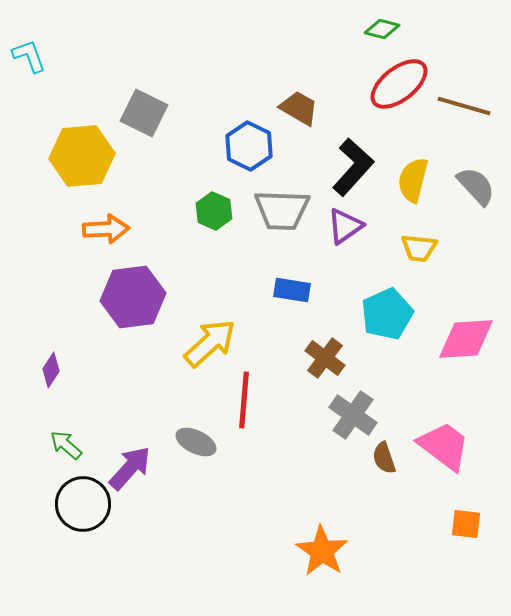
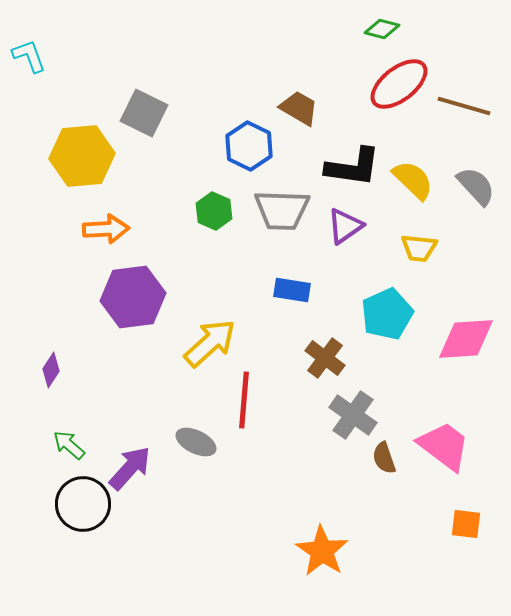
black L-shape: rotated 56 degrees clockwise
yellow semicircle: rotated 120 degrees clockwise
green arrow: moved 3 px right
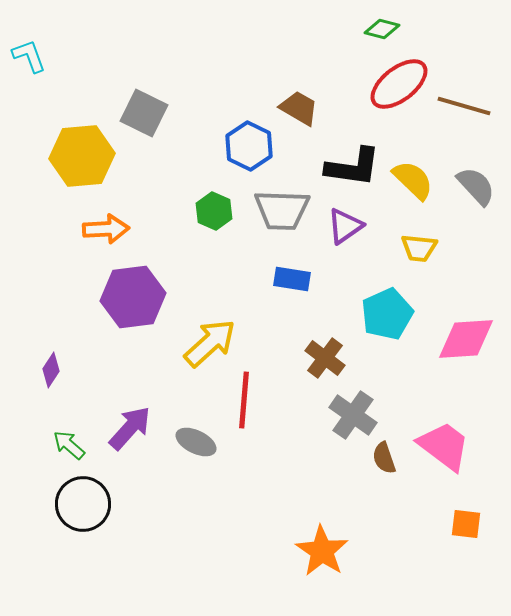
blue rectangle: moved 11 px up
purple arrow: moved 40 px up
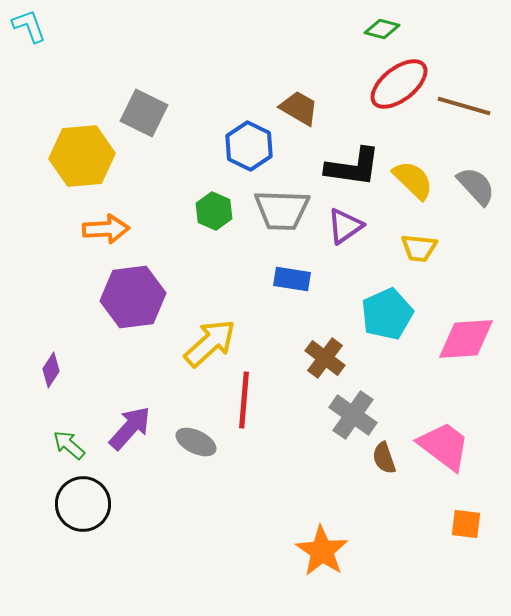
cyan L-shape: moved 30 px up
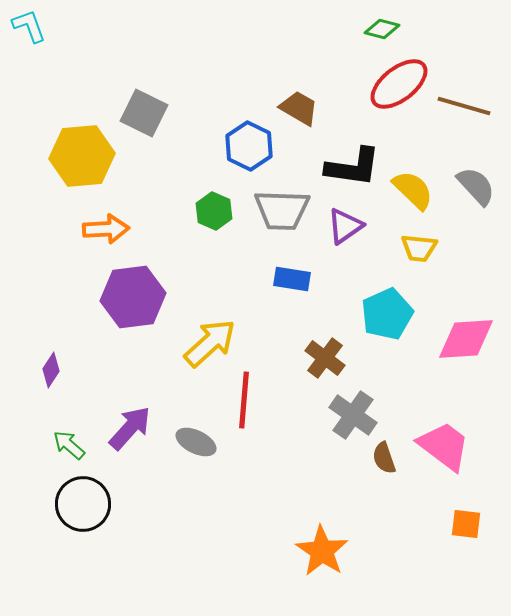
yellow semicircle: moved 10 px down
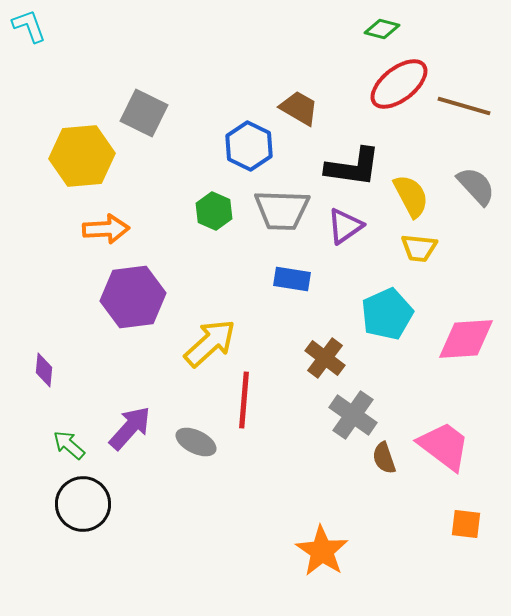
yellow semicircle: moved 2 px left, 6 px down; rotated 18 degrees clockwise
purple diamond: moved 7 px left; rotated 28 degrees counterclockwise
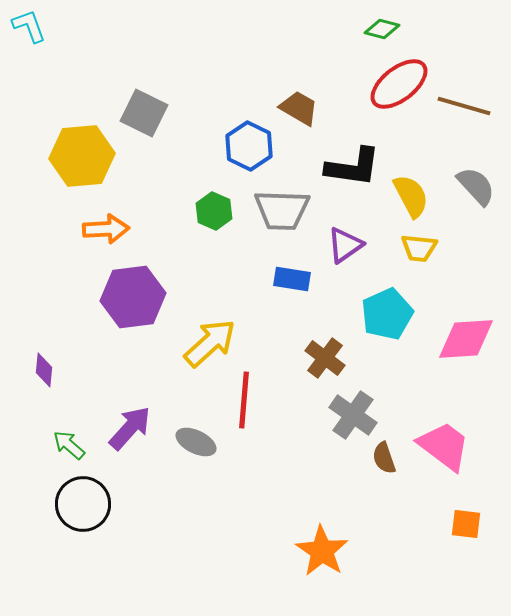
purple triangle: moved 19 px down
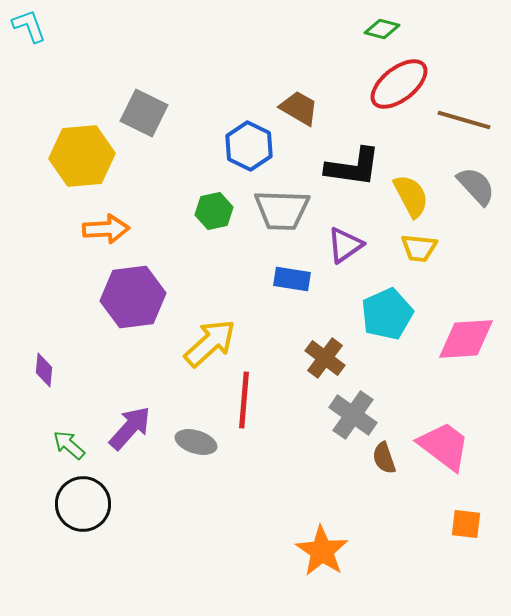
brown line: moved 14 px down
green hexagon: rotated 24 degrees clockwise
gray ellipse: rotated 9 degrees counterclockwise
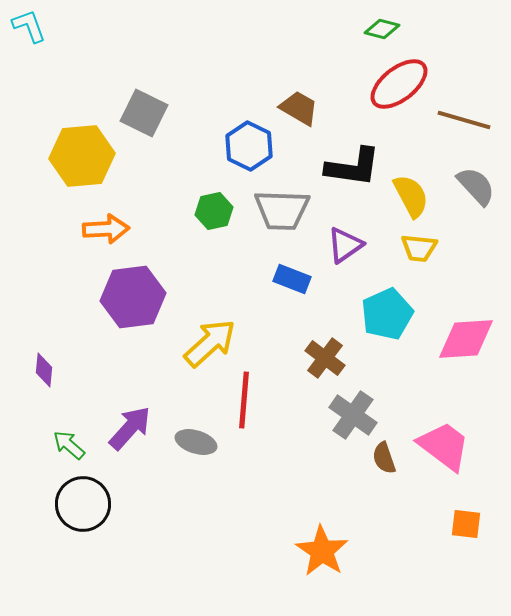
blue rectangle: rotated 12 degrees clockwise
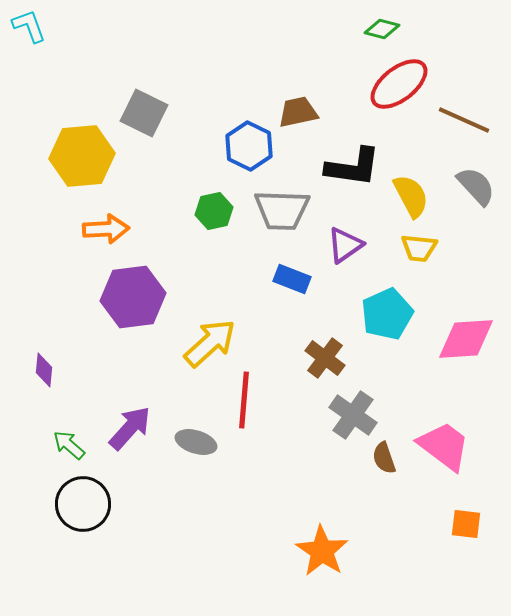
brown trapezoid: moved 1 px left, 4 px down; rotated 42 degrees counterclockwise
brown line: rotated 8 degrees clockwise
